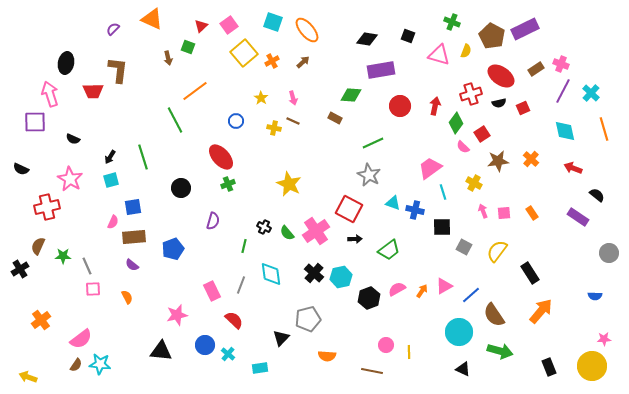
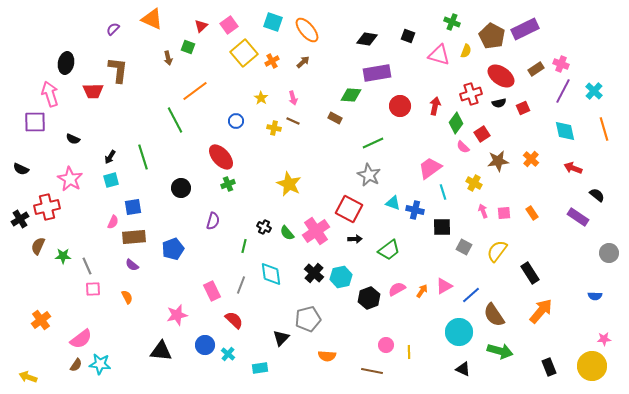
purple rectangle at (381, 70): moved 4 px left, 3 px down
cyan cross at (591, 93): moved 3 px right, 2 px up
black cross at (20, 269): moved 50 px up
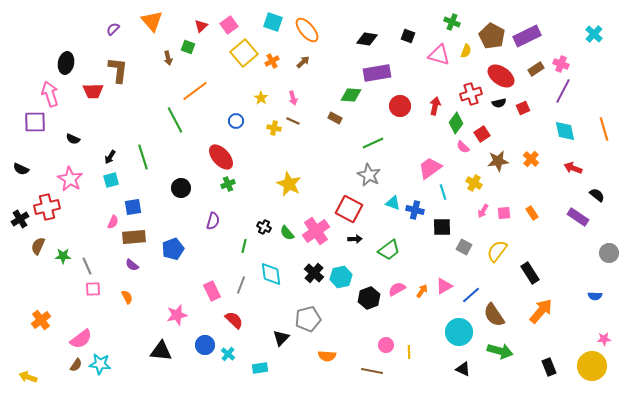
orange triangle at (152, 19): moved 2 px down; rotated 25 degrees clockwise
purple rectangle at (525, 29): moved 2 px right, 7 px down
cyan cross at (594, 91): moved 57 px up
pink arrow at (483, 211): rotated 128 degrees counterclockwise
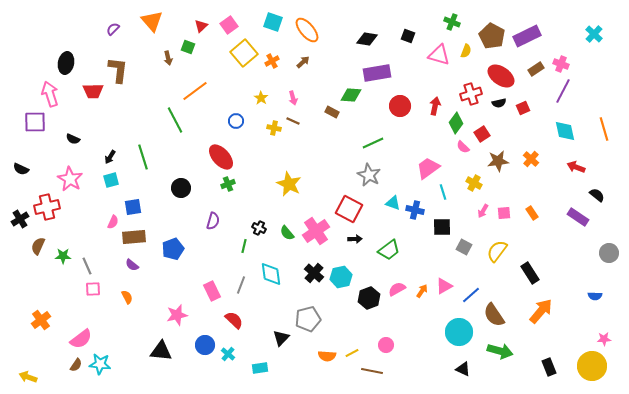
brown rectangle at (335, 118): moved 3 px left, 6 px up
pink trapezoid at (430, 168): moved 2 px left
red arrow at (573, 168): moved 3 px right, 1 px up
black cross at (264, 227): moved 5 px left, 1 px down
yellow line at (409, 352): moved 57 px left, 1 px down; rotated 64 degrees clockwise
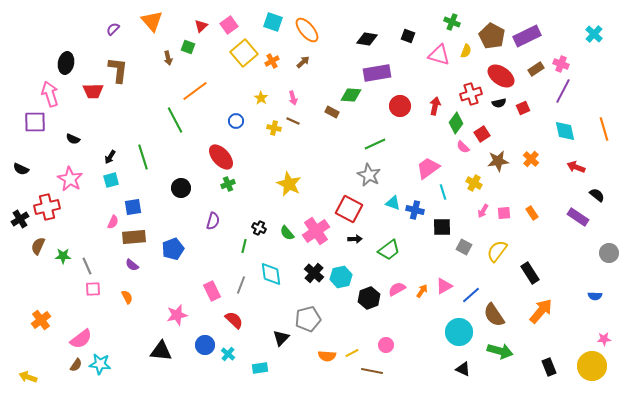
green line at (373, 143): moved 2 px right, 1 px down
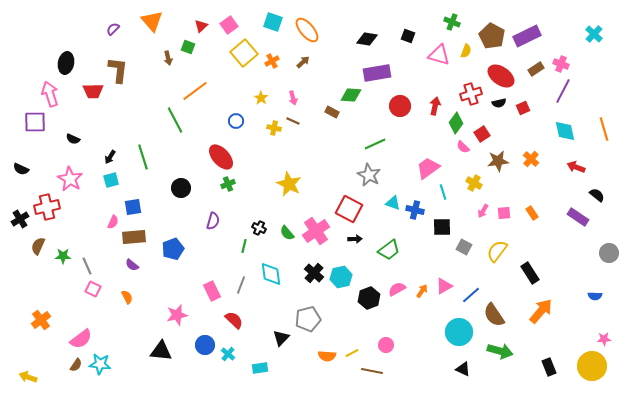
pink square at (93, 289): rotated 28 degrees clockwise
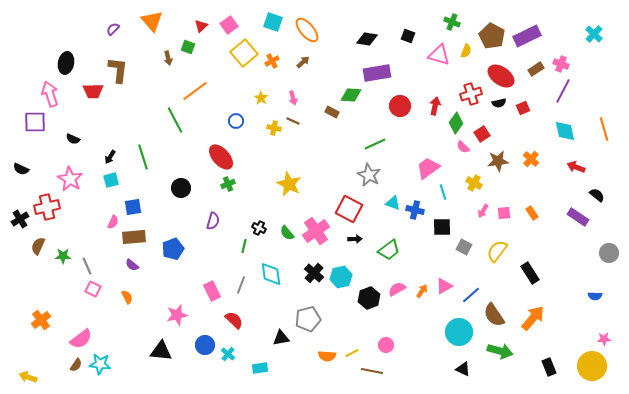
orange arrow at (541, 311): moved 8 px left, 7 px down
black triangle at (281, 338): rotated 36 degrees clockwise
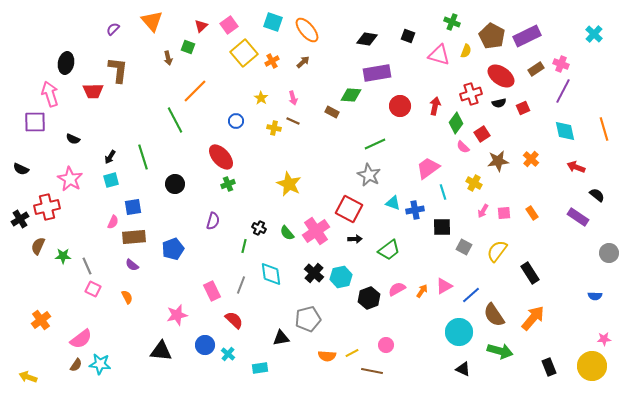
orange line at (195, 91): rotated 8 degrees counterclockwise
black circle at (181, 188): moved 6 px left, 4 px up
blue cross at (415, 210): rotated 24 degrees counterclockwise
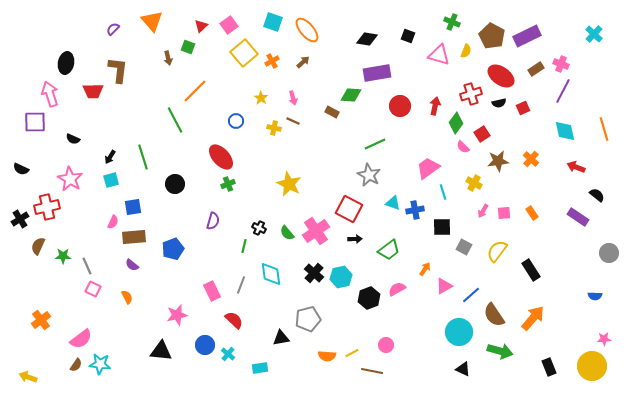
black rectangle at (530, 273): moved 1 px right, 3 px up
orange arrow at (422, 291): moved 3 px right, 22 px up
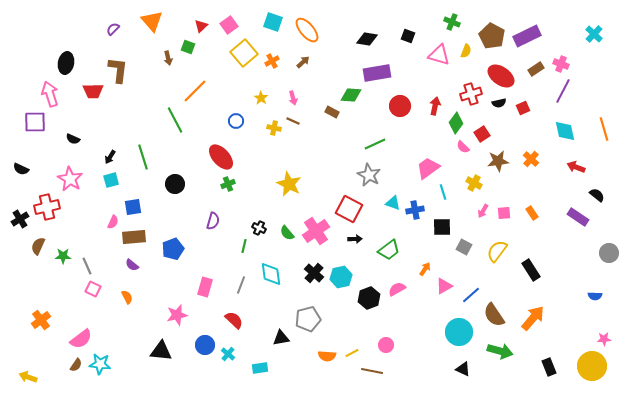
pink rectangle at (212, 291): moved 7 px left, 4 px up; rotated 42 degrees clockwise
